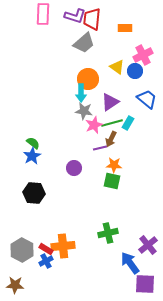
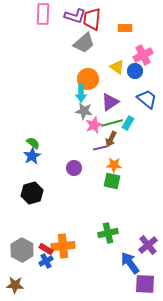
black hexagon: moved 2 px left; rotated 20 degrees counterclockwise
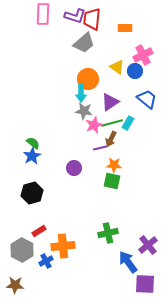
red rectangle: moved 7 px left, 18 px up; rotated 64 degrees counterclockwise
blue arrow: moved 2 px left, 1 px up
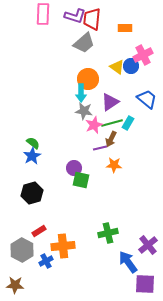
blue circle: moved 4 px left, 5 px up
green square: moved 31 px left, 1 px up
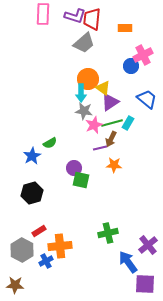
yellow triangle: moved 14 px left, 21 px down
green semicircle: moved 17 px right; rotated 112 degrees clockwise
orange cross: moved 3 px left
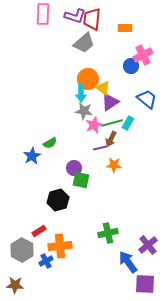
black hexagon: moved 26 px right, 7 px down
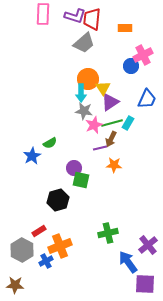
yellow triangle: rotated 21 degrees clockwise
blue trapezoid: rotated 75 degrees clockwise
orange cross: rotated 15 degrees counterclockwise
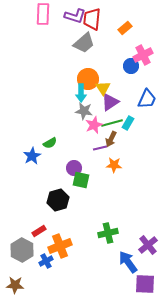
orange rectangle: rotated 40 degrees counterclockwise
